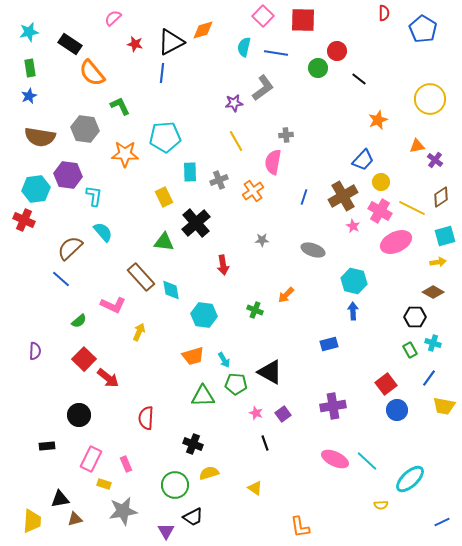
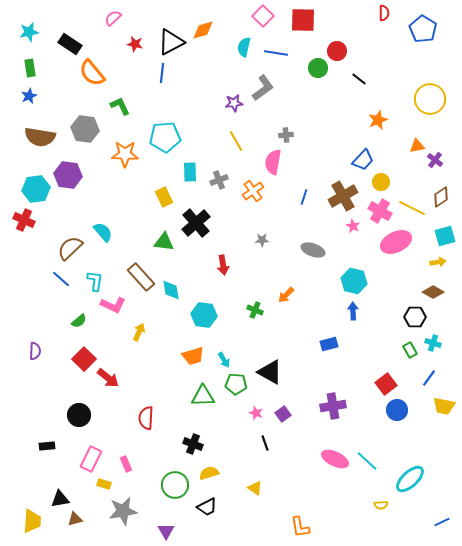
cyan L-shape at (94, 196): moved 1 px right, 85 px down
black trapezoid at (193, 517): moved 14 px right, 10 px up
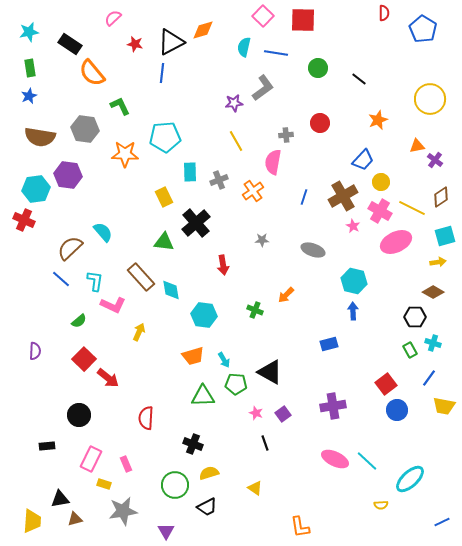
red circle at (337, 51): moved 17 px left, 72 px down
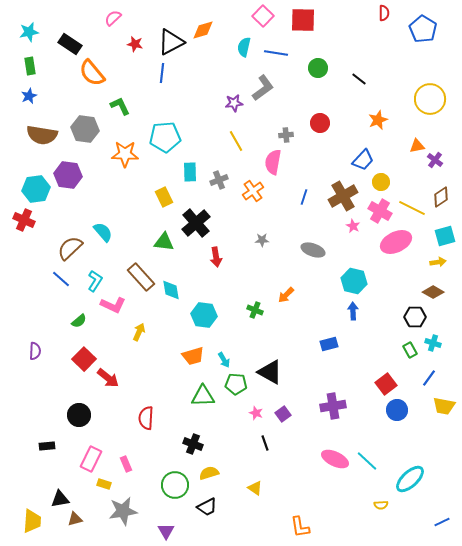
green rectangle at (30, 68): moved 2 px up
brown semicircle at (40, 137): moved 2 px right, 2 px up
red arrow at (223, 265): moved 7 px left, 8 px up
cyan L-shape at (95, 281): rotated 25 degrees clockwise
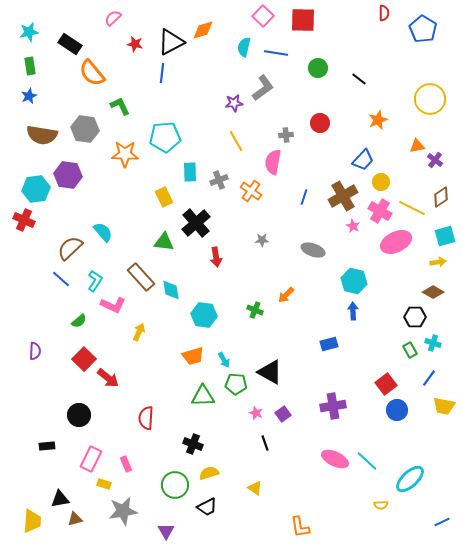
orange cross at (253, 191): moved 2 px left; rotated 20 degrees counterclockwise
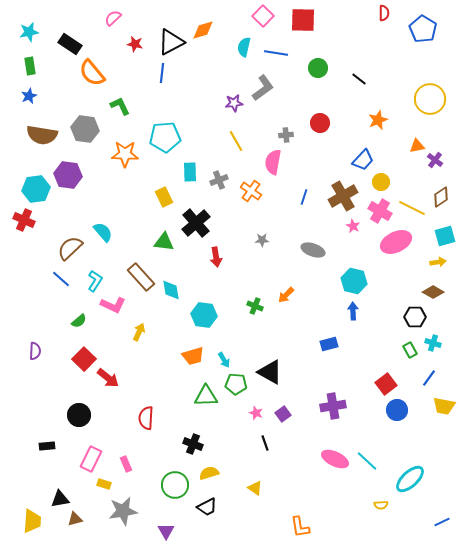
green cross at (255, 310): moved 4 px up
green triangle at (203, 396): moved 3 px right
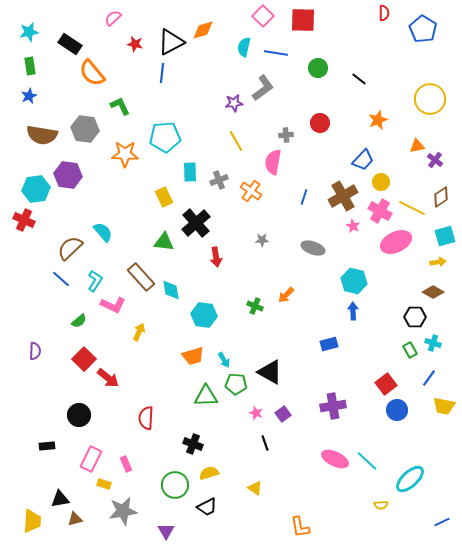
gray ellipse at (313, 250): moved 2 px up
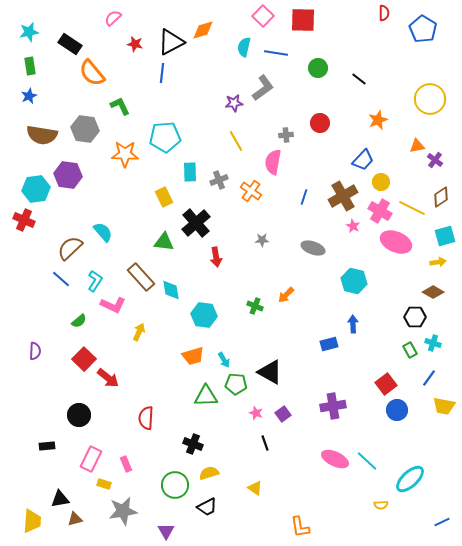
pink ellipse at (396, 242): rotated 48 degrees clockwise
blue arrow at (353, 311): moved 13 px down
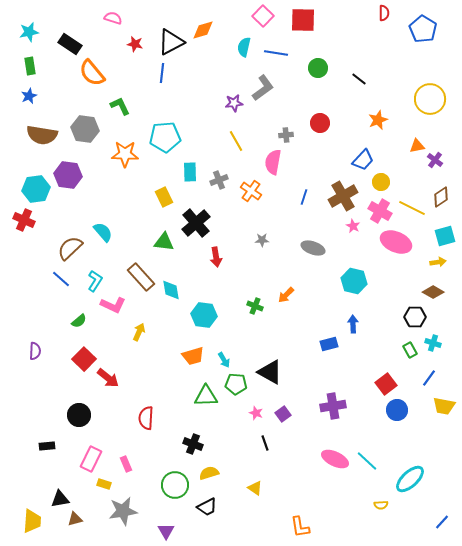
pink semicircle at (113, 18): rotated 60 degrees clockwise
blue line at (442, 522): rotated 21 degrees counterclockwise
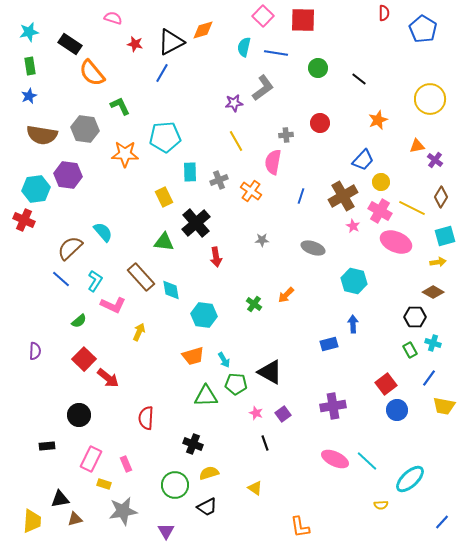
blue line at (162, 73): rotated 24 degrees clockwise
blue line at (304, 197): moved 3 px left, 1 px up
brown diamond at (441, 197): rotated 25 degrees counterclockwise
green cross at (255, 306): moved 1 px left, 2 px up; rotated 14 degrees clockwise
